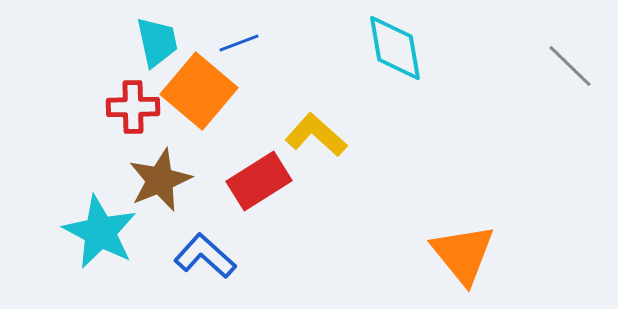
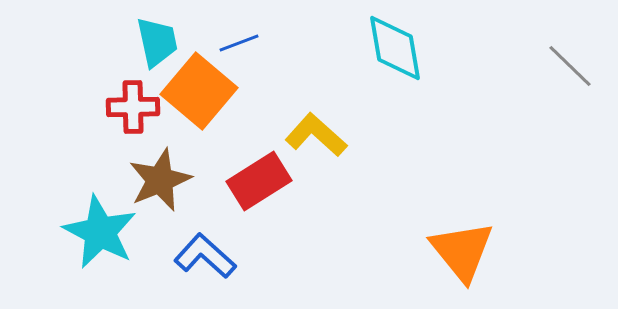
orange triangle: moved 1 px left, 3 px up
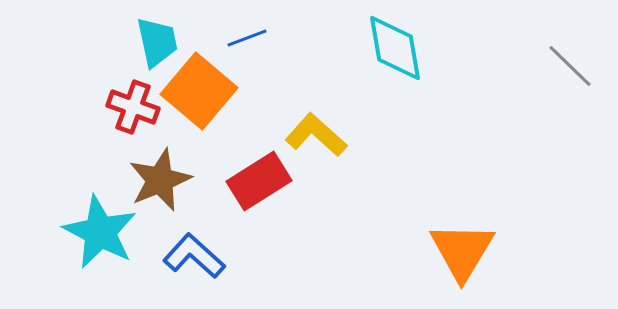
blue line: moved 8 px right, 5 px up
red cross: rotated 21 degrees clockwise
orange triangle: rotated 10 degrees clockwise
blue L-shape: moved 11 px left
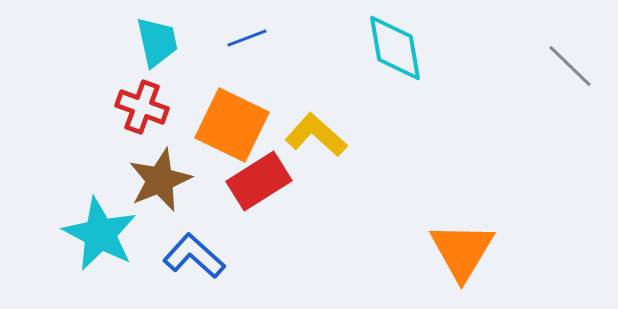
orange square: moved 33 px right, 34 px down; rotated 14 degrees counterclockwise
red cross: moved 9 px right
cyan star: moved 2 px down
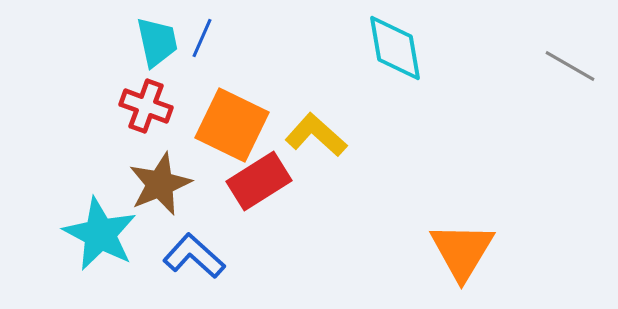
blue line: moved 45 px left; rotated 45 degrees counterclockwise
gray line: rotated 14 degrees counterclockwise
red cross: moved 4 px right, 1 px up
brown star: moved 4 px down
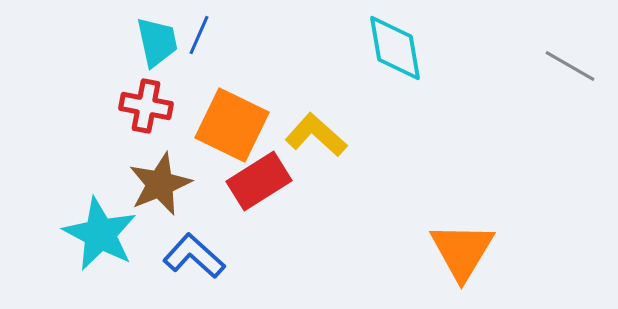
blue line: moved 3 px left, 3 px up
red cross: rotated 9 degrees counterclockwise
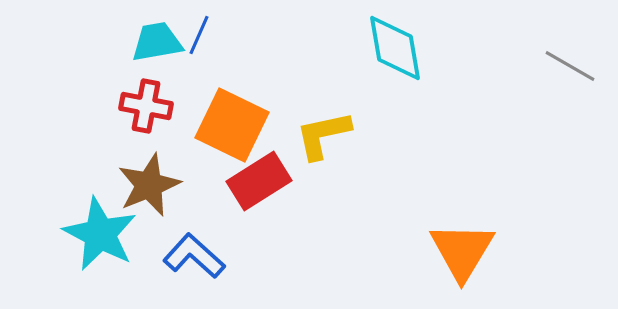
cyan trapezoid: rotated 88 degrees counterclockwise
yellow L-shape: moved 7 px right; rotated 54 degrees counterclockwise
brown star: moved 11 px left, 1 px down
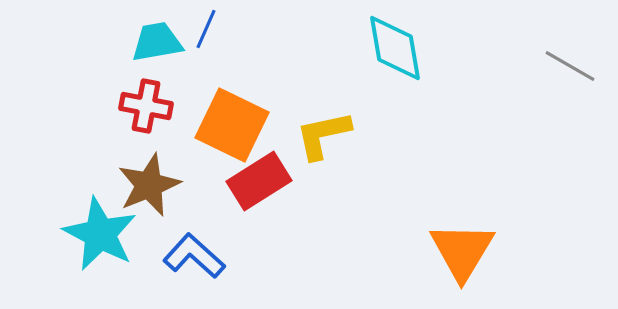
blue line: moved 7 px right, 6 px up
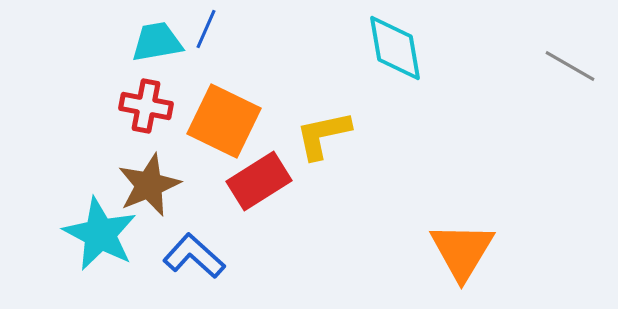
orange square: moved 8 px left, 4 px up
